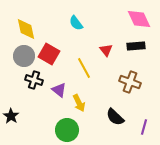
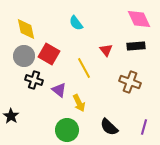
black semicircle: moved 6 px left, 10 px down
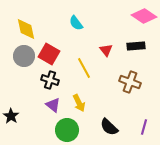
pink diamond: moved 5 px right, 3 px up; rotated 30 degrees counterclockwise
black cross: moved 16 px right
purple triangle: moved 6 px left, 15 px down
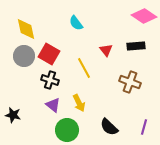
black star: moved 2 px right, 1 px up; rotated 21 degrees counterclockwise
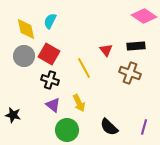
cyan semicircle: moved 26 px left, 2 px up; rotated 63 degrees clockwise
brown cross: moved 9 px up
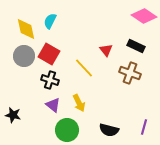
black rectangle: rotated 30 degrees clockwise
yellow line: rotated 15 degrees counterclockwise
black semicircle: moved 3 px down; rotated 30 degrees counterclockwise
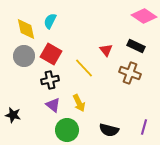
red square: moved 2 px right
black cross: rotated 30 degrees counterclockwise
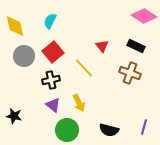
yellow diamond: moved 11 px left, 3 px up
red triangle: moved 4 px left, 4 px up
red square: moved 2 px right, 2 px up; rotated 20 degrees clockwise
black cross: moved 1 px right
black star: moved 1 px right, 1 px down
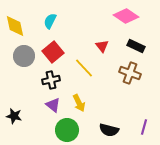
pink diamond: moved 18 px left
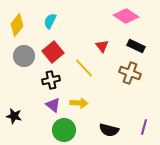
yellow diamond: moved 2 px right, 1 px up; rotated 50 degrees clockwise
yellow arrow: rotated 60 degrees counterclockwise
green circle: moved 3 px left
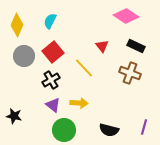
yellow diamond: rotated 15 degrees counterclockwise
black cross: rotated 18 degrees counterclockwise
